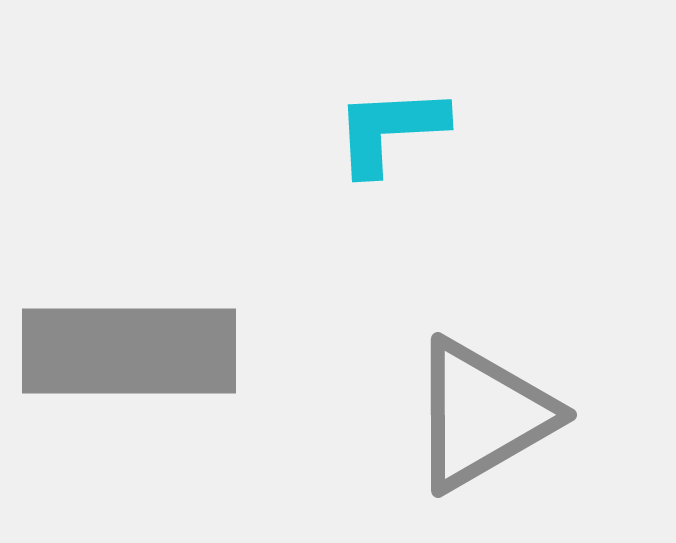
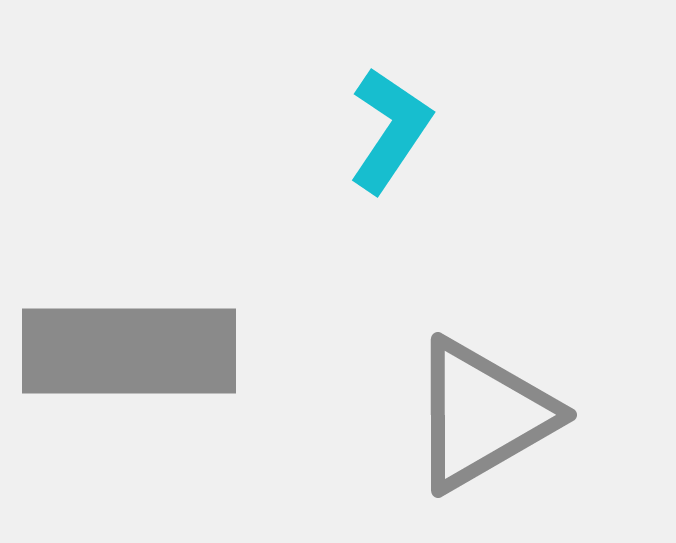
cyan L-shape: rotated 127 degrees clockwise
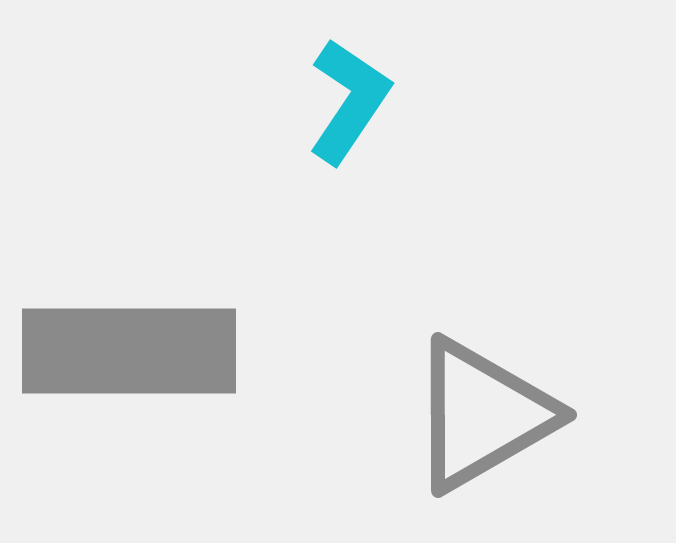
cyan L-shape: moved 41 px left, 29 px up
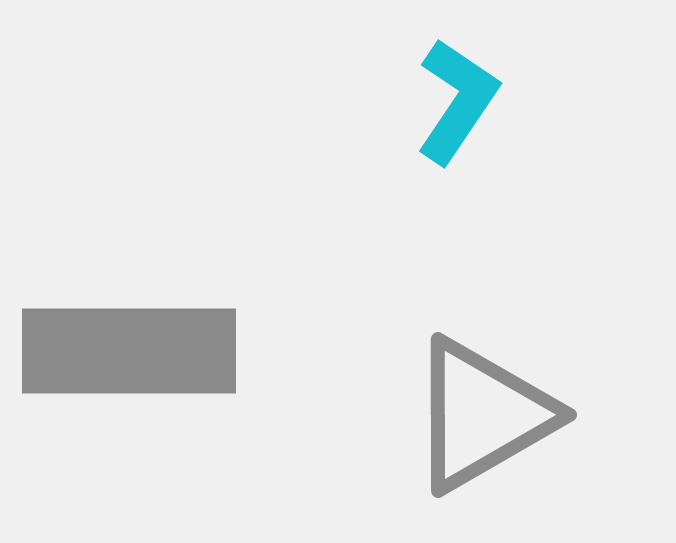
cyan L-shape: moved 108 px right
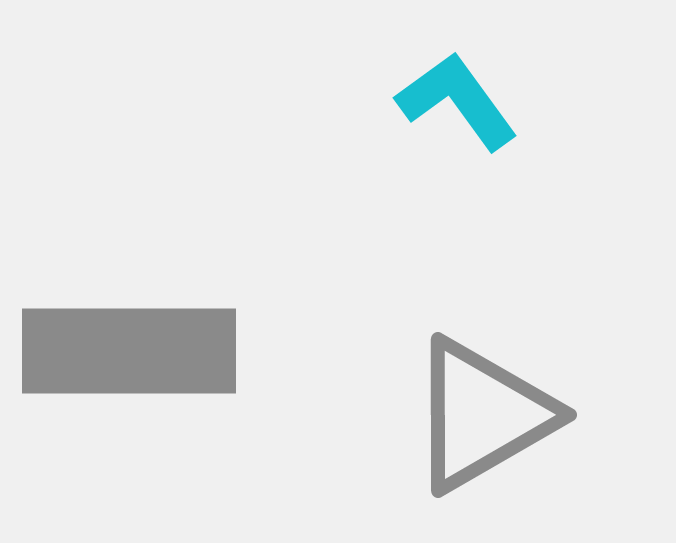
cyan L-shape: rotated 70 degrees counterclockwise
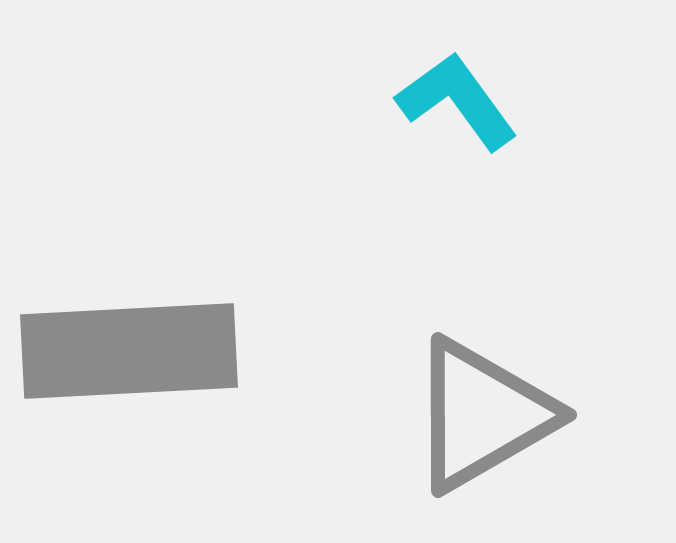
gray rectangle: rotated 3 degrees counterclockwise
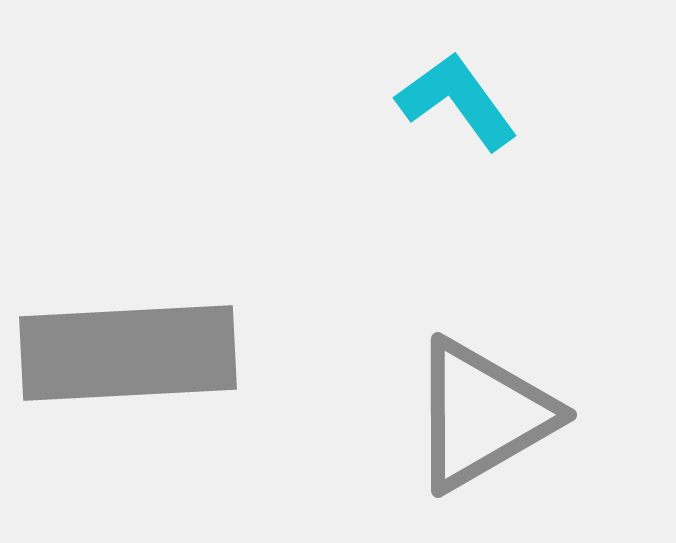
gray rectangle: moved 1 px left, 2 px down
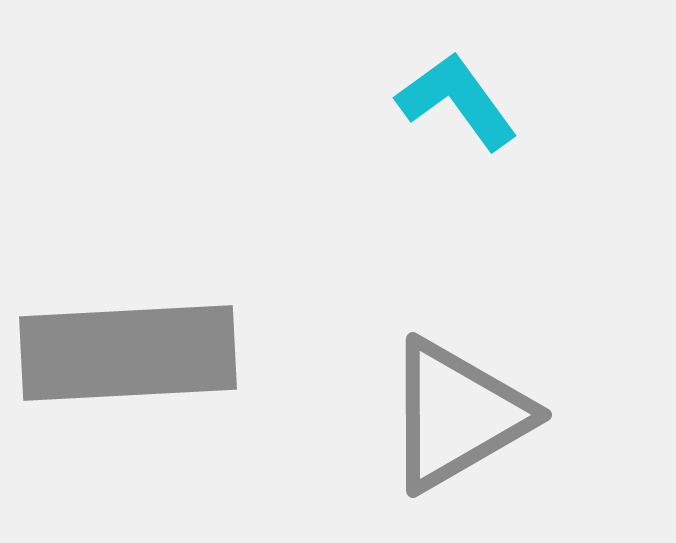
gray triangle: moved 25 px left
